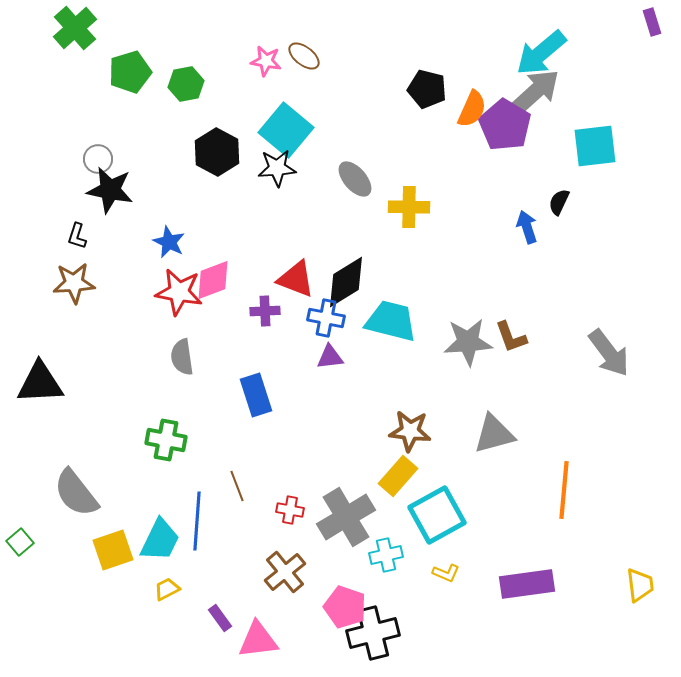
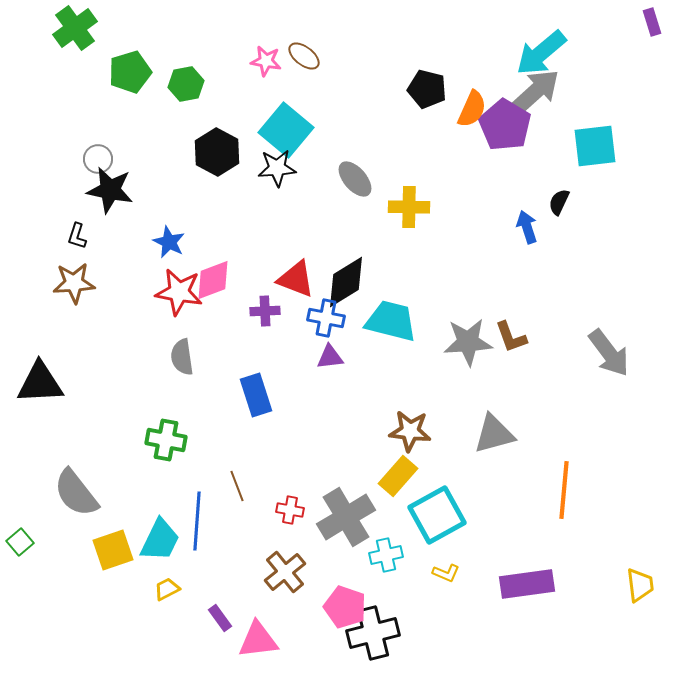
green cross at (75, 28): rotated 6 degrees clockwise
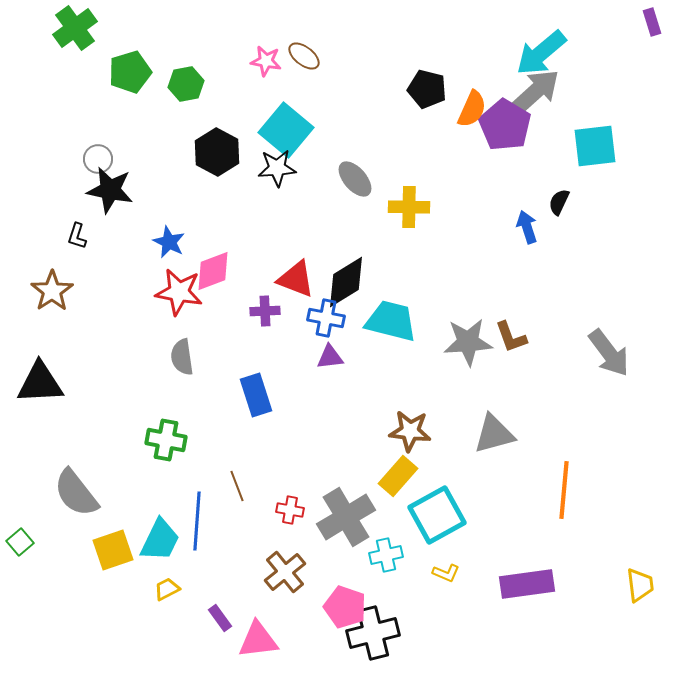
pink diamond at (213, 280): moved 9 px up
brown star at (74, 283): moved 22 px left, 8 px down; rotated 30 degrees counterclockwise
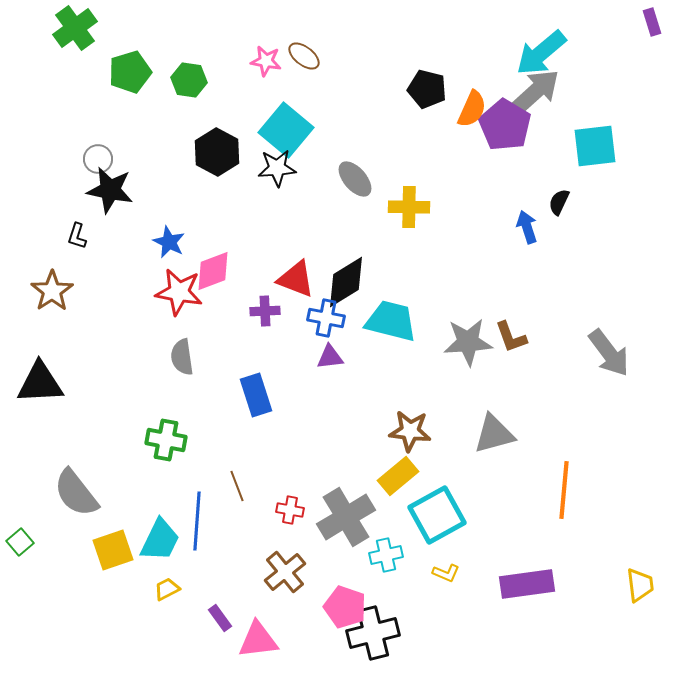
green hexagon at (186, 84): moved 3 px right, 4 px up; rotated 20 degrees clockwise
yellow rectangle at (398, 476): rotated 9 degrees clockwise
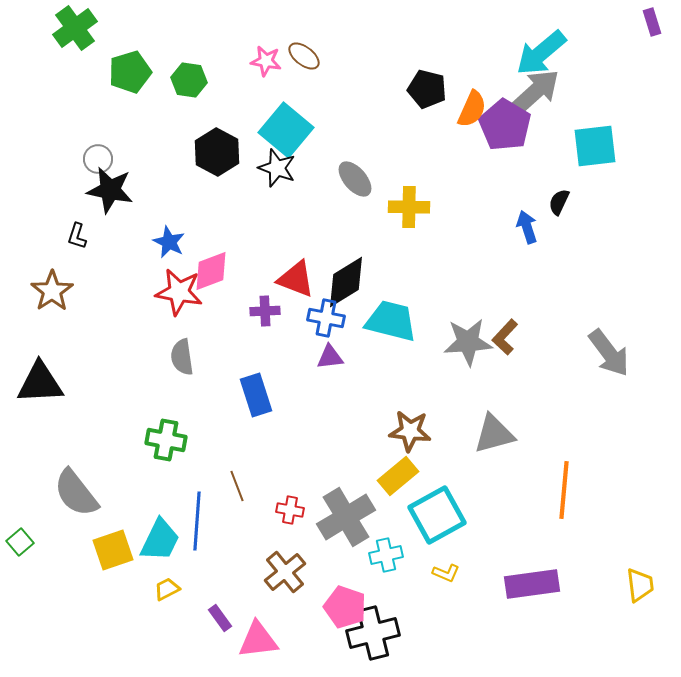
black star at (277, 168): rotated 24 degrees clockwise
pink diamond at (213, 271): moved 2 px left
brown L-shape at (511, 337): moved 6 px left; rotated 63 degrees clockwise
purple rectangle at (527, 584): moved 5 px right
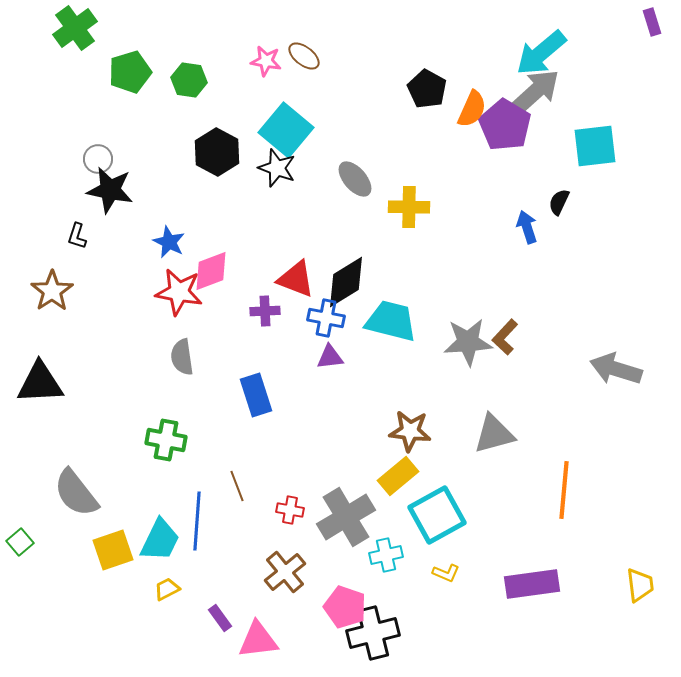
black pentagon at (427, 89): rotated 15 degrees clockwise
gray arrow at (609, 353): moved 7 px right, 16 px down; rotated 144 degrees clockwise
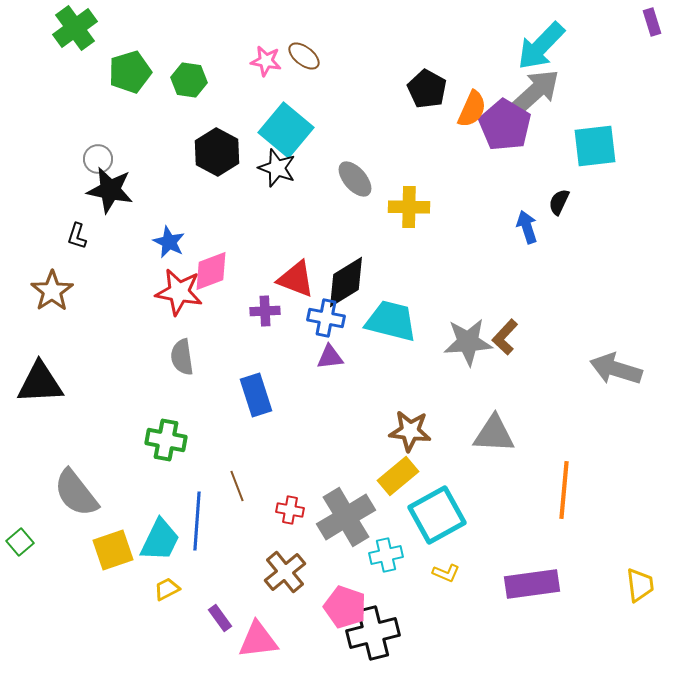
cyan arrow at (541, 53): moved 7 px up; rotated 6 degrees counterclockwise
gray triangle at (494, 434): rotated 18 degrees clockwise
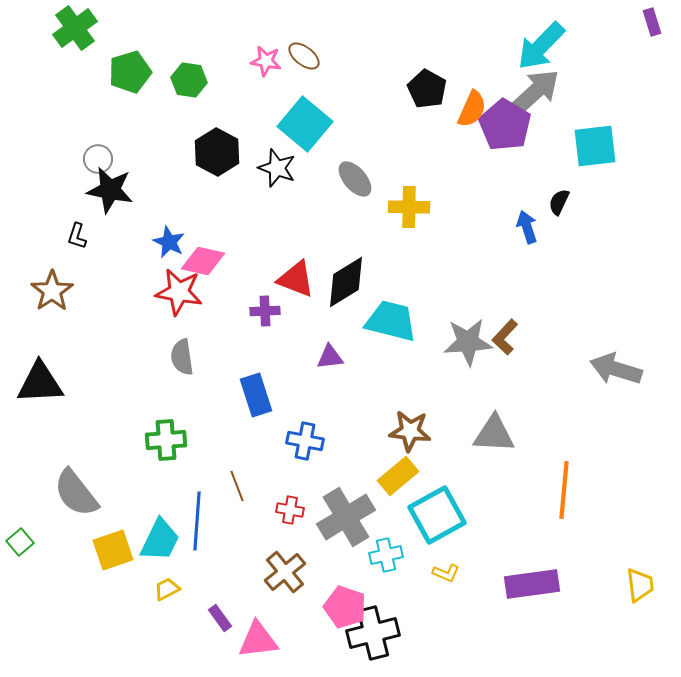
cyan square at (286, 130): moved 19 px right, 6 px up
pink diamond at (211, 271): moved 8 px left, 10 px up; rotated 33 degrees clockwise
blue cross at (326, 318): moved 21 px left, 123 px down
green cross at (166, 440): rotated 15 degrees counterclockwise
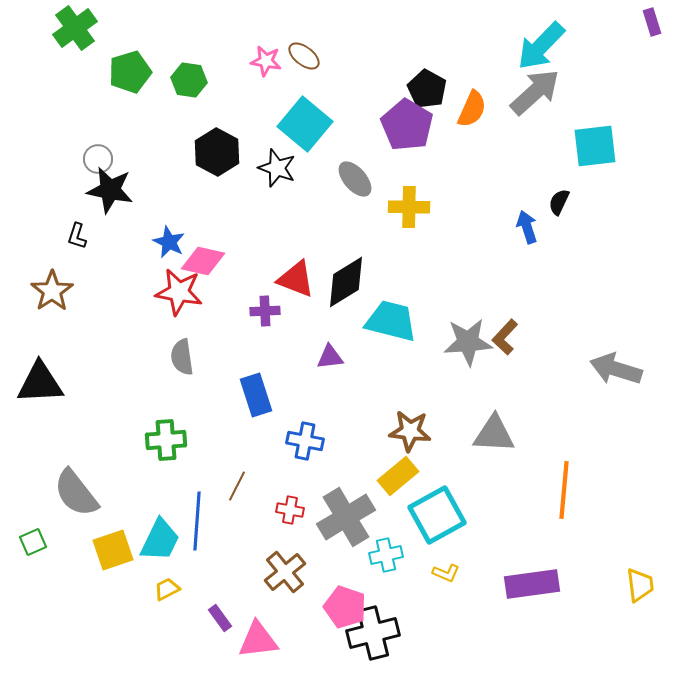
purple pentagon at (505, 125): moved 98 px left
brown line at (237, 486): rotated 48 degrees clockwise
green square at (20, 542): moved 13 px right; rotated 16 degrees clockwise
